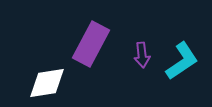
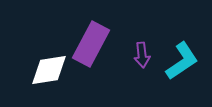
white diamond: moved 2 px right, 13 px up
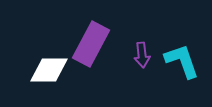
cyan L-shape: rotated 75 degrees counterclockwise
white diamond: rotated 9 degrees clockwise
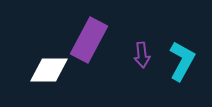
purple rectangle: moved 2 px left, 4 px up
cyan L-shape: rotated 48 degrees clockwise
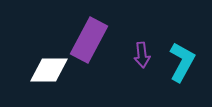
cyan L-shape: moved 1 px down
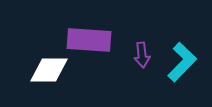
purple rectangle: rotated 66 degrees clockwise
cyan L-shape: rotated 15 degrees clockwise
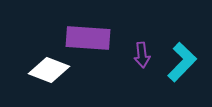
purple rectangle: moved 1 px left, 2 px up
white diamond: rotated 21 degrees clockwise
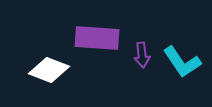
purple rectangle: moved 9 px right
cyan L-shape: rotated 102 degrees clockwise
